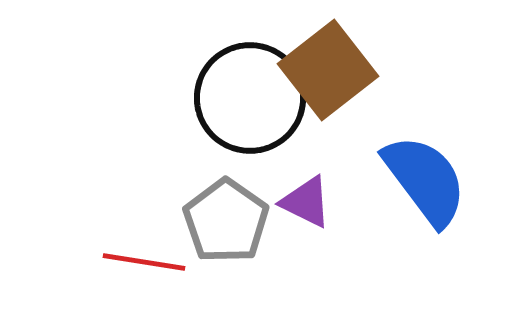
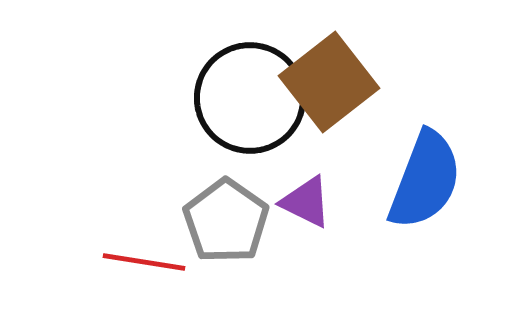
brown square: moved 1 px right, 12 px down
blue semicircle: rotated 58 degrees clockwise
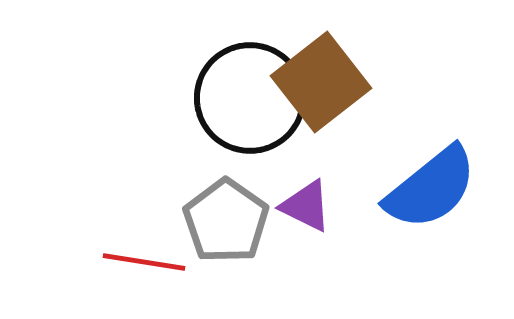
brown square: moved 8 px left
blue semicircle: moved 6 px right, 8 px down; rotated 30 degrees clockwise
purple triangle: moved 4 px down
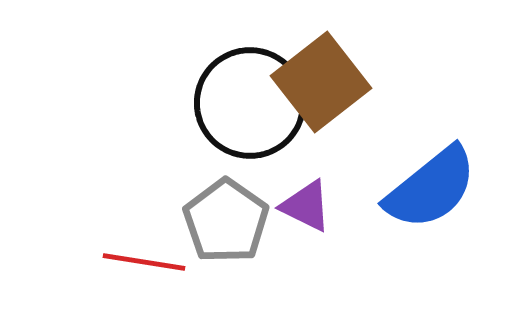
black circle: moved 5 px down
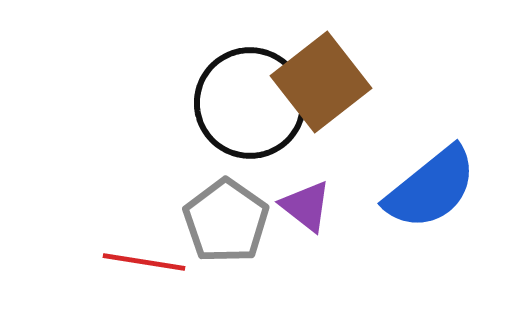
purple triangle: rotated 12 degrees clockwise
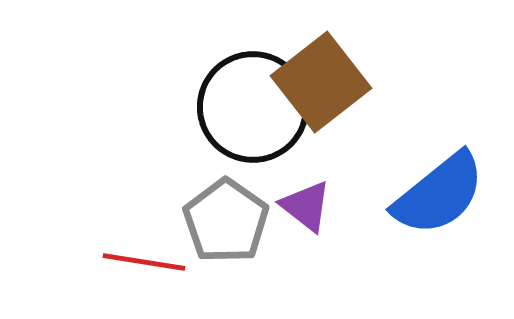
black circle: moved 3 px right, 4 px down
blue semicircle: moved 8 px right, 6 px down
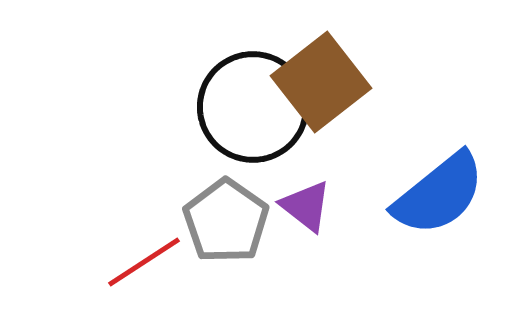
red line: rotated 42 degrees counterclockwise
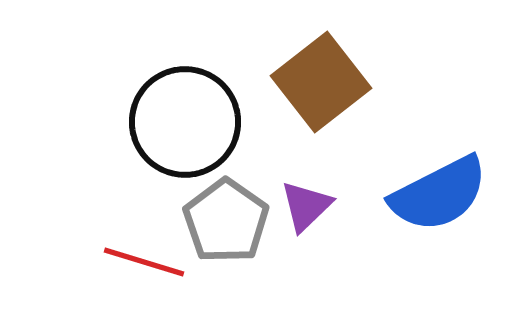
black circle: moved 68 px left, 15 px down
blue semicircle: rotated 12 degrees clockwise
purple triangle: rotated 38 degrees clockwise
red line: rotated 50 degrees clockwise
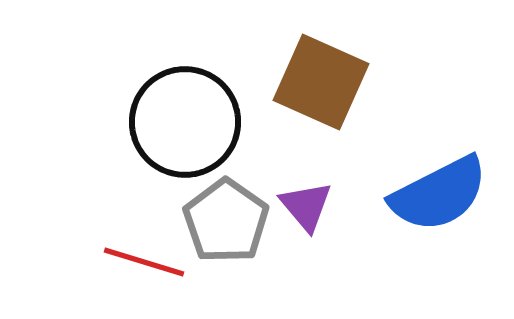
brown square: rotated 28 degrees counterclockwise
purple triangle: rotated 26 degrees counterclockwise
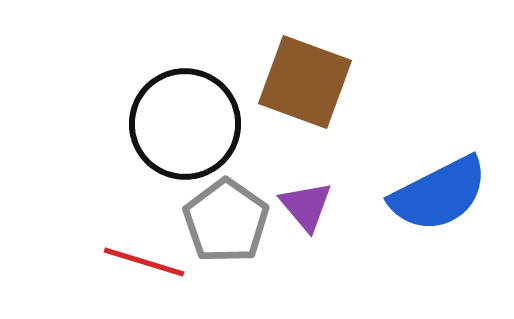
brown square: moved 16 px left; rotated 4 degrees counterclockwise
black circle: moved 2 px down
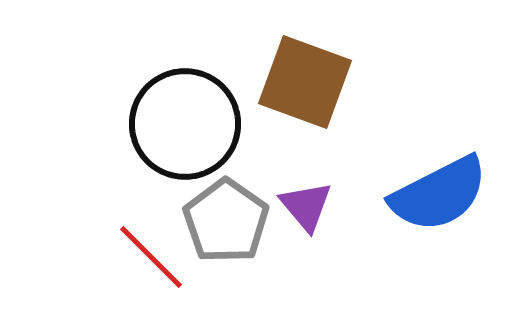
red line: moved 7 px right, 5 px up; rotated 28 degrees clockwise
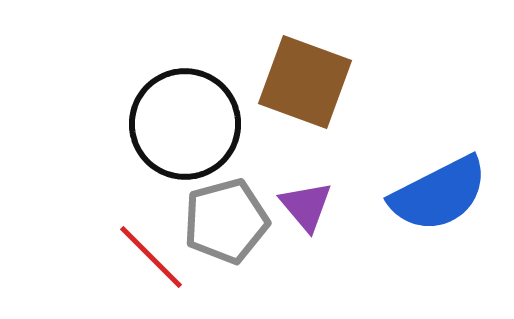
gray pentagon: rotated 22 degrees clockwise
